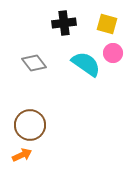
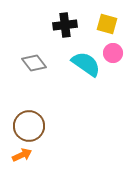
black cross: moved 1 px right, 2 px down
brown circle: moved 1 px left, 1 px down
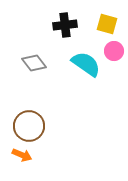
pink circle: moved 1 px right, 2 px up
orange arrow: rotated 48 degrees clockwise
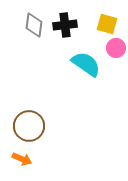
pink circle: moved 2 px right, 3 px up
gray diamond: moved 38 px up; rotated 45 degrees clockwise
orange arrow: moved 4 px down
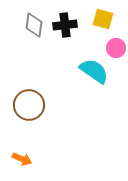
yellow square: moved 4 px left, 5 px up
cyan semicircle: moved 8 px right, 7 px down
brown circle: moved 21 px up
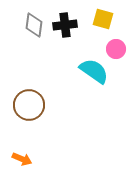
pink circle: moved 1 px down
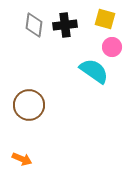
yellow square: moved 2 px right
pink circle: moved 4 px left, 2 px up
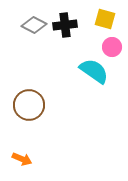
gray diamond: rotated 70 degrees counterclockwise
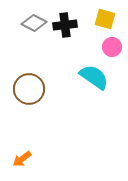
gray diamond: moved 2 px up
cyan semicircle: moved 6 px down
brown circle: moved 16 px up
orange arrow: rotated 120 degrees clockwise
